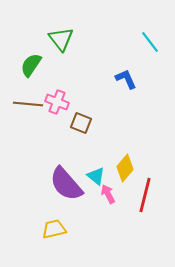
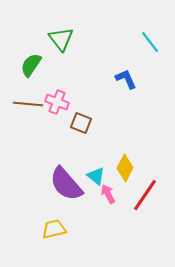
yellow diamond: rotated 12 degrees counterclockwise
red line: rotated 20 degrees clockwise
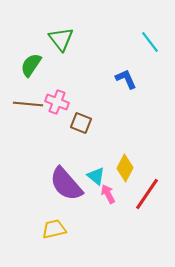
red line: moved 2 px right, 1 px up
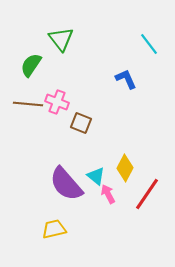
cyan line: moved 1 px left, 2 px down
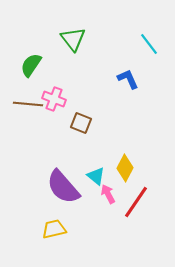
green triangle: moved 12 px right
blue L-shape: moved 2 px right
pink cross: moved 3 px left, 3 px up
purple semicircle: moved 3 px left, 3 px down
red line: moved 11 px left, 8 px down
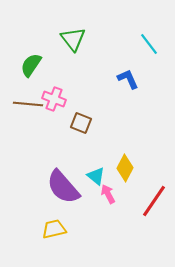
red line: moved 18 px right, 1 px up
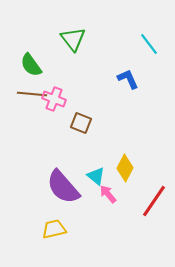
green semicircle: rotated 70 degrees counterclockwise
brown line: moved 4 px right, 10 px up
pink arrow: rotated 12 degrees counterclockwise
